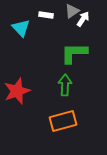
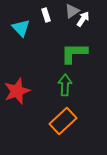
white rectangle: rotated 64 degrees clockwise
orange rectangle: rotated 28 degrees counterclockwise
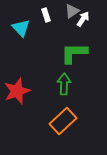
green arrow: moved 1 px left, 1 px up
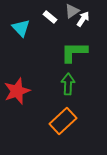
white rectangle: moved 4 px right, 2 px down; rotated 32 degrees counterclockwise
green L-shape: moved 1 px up
green arrow: moved 4 px right
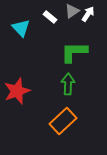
white arrow: moved 5 px right, 5 px up
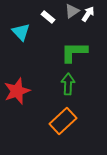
white rectangle: moved 2 px left
cyan triangle: moved 4 px down
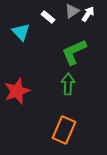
green L-shape: rotated 24 degrees counterclockwise
orange rectangle: moved 1 px right, 9 px down; rotated 24 degrees counterclockwise
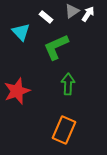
white rectangle: moved 2 px left
green L-shape: moved 18 px left, 5 px up
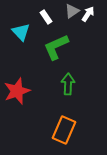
white rectangle: rotated 16 degrees clockwise
